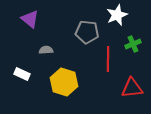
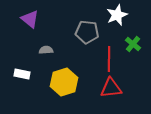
green cross: rotated 28 degrees counterclockwise
red line: moved 1 px right
white rectangle: rotated 14 degrees counterclockwise
yellow hexagon: rotated 24 degrees clockwise
red triangle: moved 21 px left
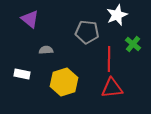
red triangle: moved 1 px right
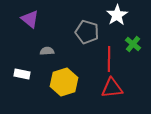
white star: rotated 10 degrees counterclockwise
gray pentagon: rotated 10 degrees clockwise
gray semicircle: moved 1 px right, 1 px down
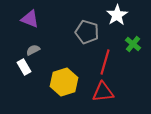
purple triangle: rotated 18 degrees counterclockwise
gray semicircle: moved 14 px left, 1 px up; rotated 24 degrees counterclockwise
red line: moved 4 px left, 3 px down; rotated 15 degrees clockwise
white rectangle: moved 2 px right, 7 px up; rotated 49 degrees clockwise
red triangle: moved 9 px left, 4 px down
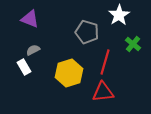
white star: moved 2 px right
yellow hexagon: moved 5 px right, 9 px up
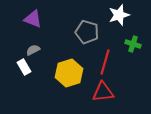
white star: rotated 15 degrees clockwise
purple triangle: moved 3 px right
green cross: rotated 21 degrees counterclockwise
